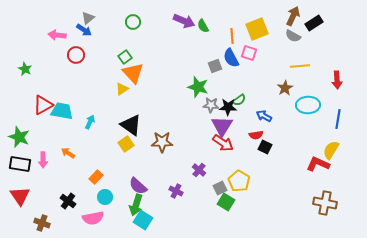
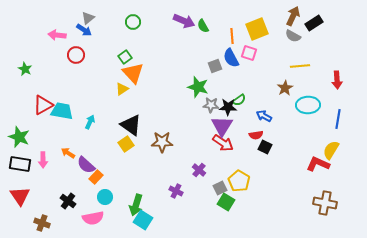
purple semicircle at (138, 186): moved 52 px left, 21 px up
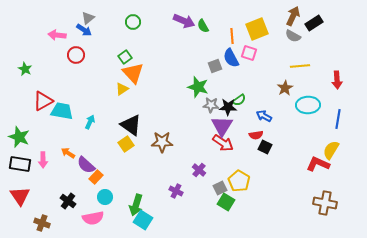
red triangle at (43, 105): moved 4 px up
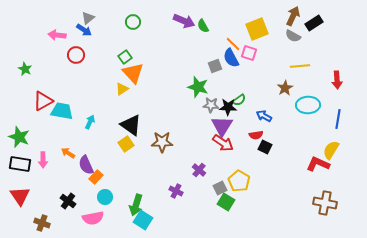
orange line at (232, 36): moved 1 px right, 8 px down; rotated 42 degrees counterclockwise
purple semicircle at (86, 165): rotated 24 degrees clockwise
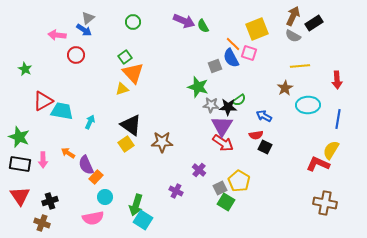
yellow triangle at (122, 89): rotated 16 degrees clockwise
black cross at (68, 201): moved 18 px left; rotated 35 degrees clockwise
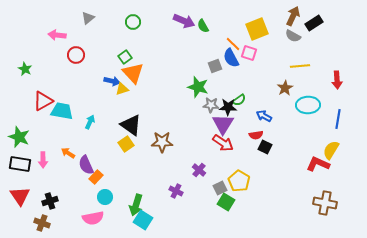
blue arrow at (84, 30): moved 28 px right, 51 px down; rotated 21 degrees counterclockwise
purple triangle at (222, 126): moved 1 px right, 2 px up
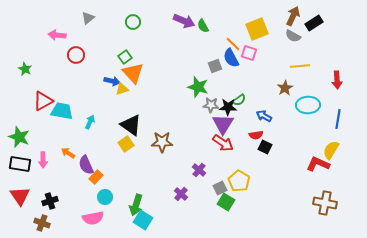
purple cross at (176, 191): moved 5 px right, 3 px down; rotated 16 degrees clockwise
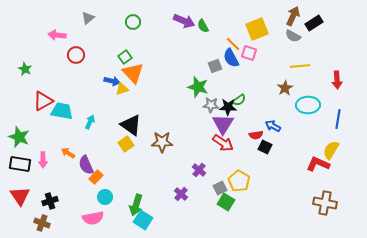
blue arrow at (264, 116): moved 9 px right, 10 px down
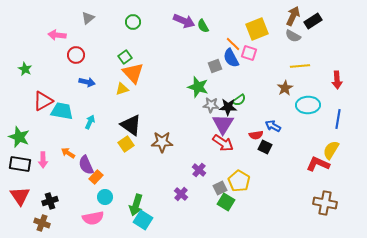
black rectangle at (314, 23): moved 1 px left, 2 px up
blue arrow at (112, 81): moved 25 px left, 1 px down
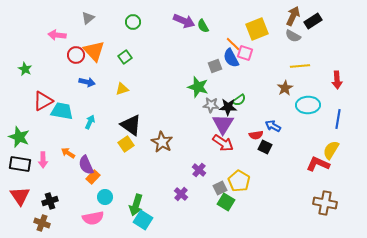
pink square at (249, 53): moved 4 px left
orange triangle at (133, 73): moved 39 px left, 22 px up
brown star at (162, 142): rotated 30 degrees clockwise
orange rectangle at (96, 177): moved 3 px left
